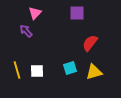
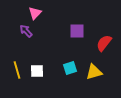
purple square: moved 18 px down
red semicircle: moved 14 px right
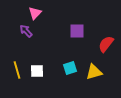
red semicircle: moved 2 px right, 1 px down
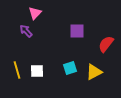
yellow triangle: rotated 12 degrees counterclockwise
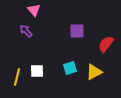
pink triangle: moved 1 px left, 3 px up; rotated 24 degrees counterclockwise
yellow line: moved 7 px down; rotated 30 degrees clockwise
